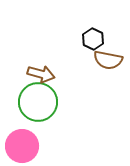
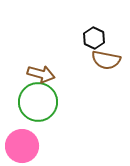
black hexagon: moved 1 px right, 1 px up
brown semicircle: moved 2 px left
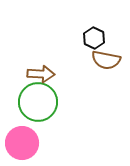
brown arrow: rotated 12 degrees counterclockwise
pink circle: moved 3 px up
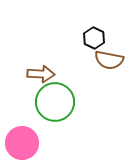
brown semicircle: moved 3 px right
green circle: moved 17 px right
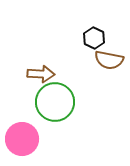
pink circle: moved 4 px up
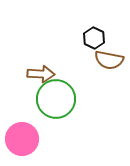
green circle: moved 1 px right, 3 px up
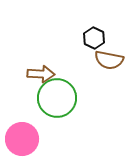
green circle: moved 1 px right, 1 px up
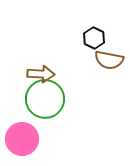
green circle: moved 12 px left, 1 px down
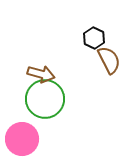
brown semicircle: rotated 128 degrees counterclockwise
brown arrow: rotated 12 degrees clockwise
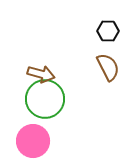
black hexagon: moved 14 px right, 7 px up; rotated 25 degrees counterclockwise
brown semicircle: moved 1 px left, 7 px down
pink circle: moved 11 px right, 2 px down
